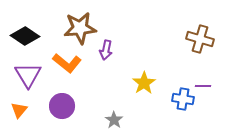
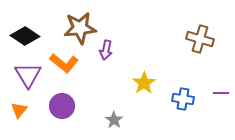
orange L-shape: moved 3 px left
purple line: moved 18 px right, 7 px down
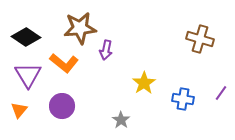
black diamond: moved 1 px right, 1 px down
purple line: rotated 56 degrees counterclockwise
gray star: moved 7 px right
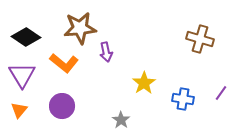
purple arrow: moved 2 px down; rotated 24 degrees counterclockwise
purple triangle: moved 6 px left
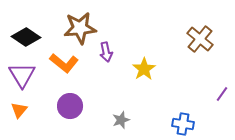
brown cross: rotated 24 degrees clockwise
yellow star: moved 14 px up
purple line: moved 1 px right, 1 px down
blue cross: moved 25 px down
purple circle: moved 8 px right
gray star: rotated 18 degrees clockwise
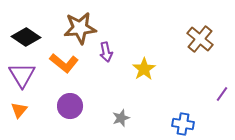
gray star: moved 2 px up
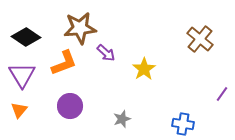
purple arrow: moved 1 px down; rotated 36 degrees counterclockwise
orange L-shape: rotated 60 degrees counterclockwise
gray star: moved 1 px right, 1 px down
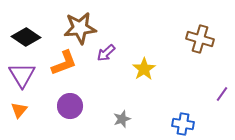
brown cross: rotated 24 degrees counterclockwise
purple arrow: rotated 96 degrees clockwise
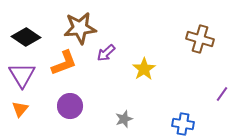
orange triangle: moved 1 px right, 1 px up
gray star: moved 2 px right
